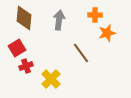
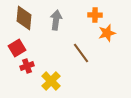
gray arrow: moved 3 px left
red cross: moved 1 px right
yellow cross: moved 2 px down
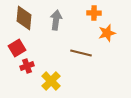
orange cross: moved 1 px left, 2 px up
brown line: rotated 40 degrees counterclockwise
